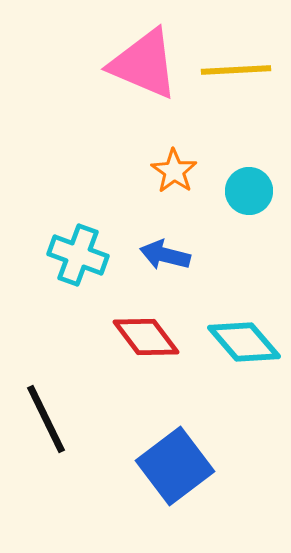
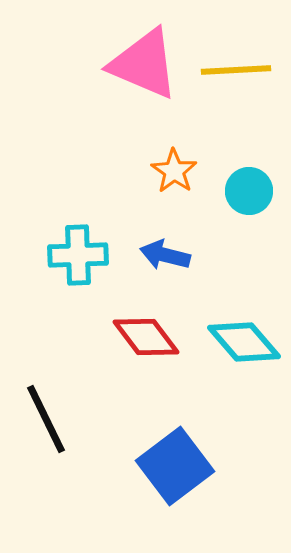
cyan cross: rotated 22 degrees counterclockwise
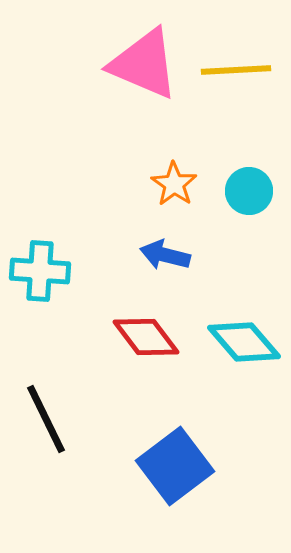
orange star: moved 13 px down
cyan cross: moved 38 px left, 16 px down; rotated 6 degrees clockwise
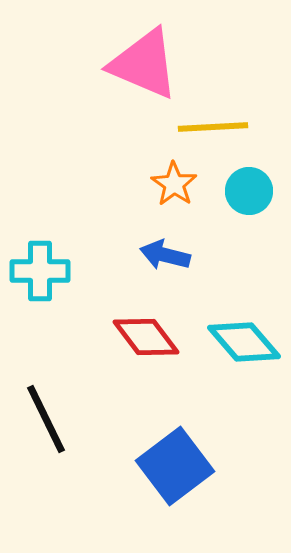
yellow line: moved 23 px left, 57 px down
cyan cross: rotated 4 degrees counterclockwise
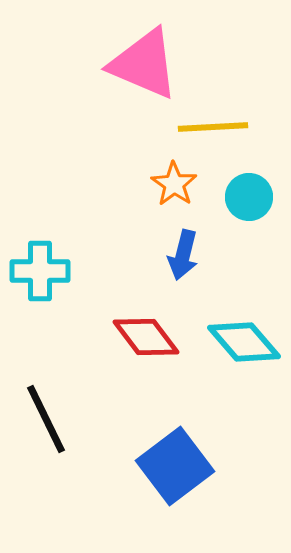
cyan circle: moved 6 px down
blue arrow: moved 18 px right; rotated 90 degrees counterclockwise
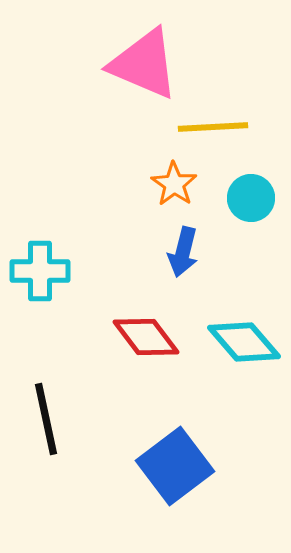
cyan circle: moved 2 px right, 1 px down
blue arrow: moved 3 px up
black line: rotated 14 degrees clockwise
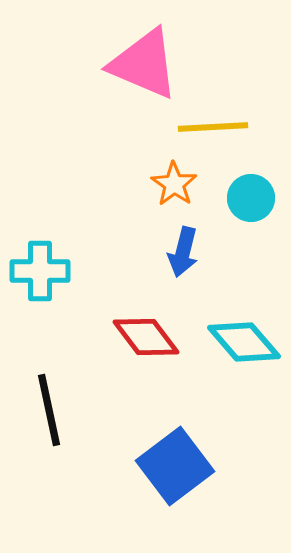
black line: moved 3 px right, 9 px up
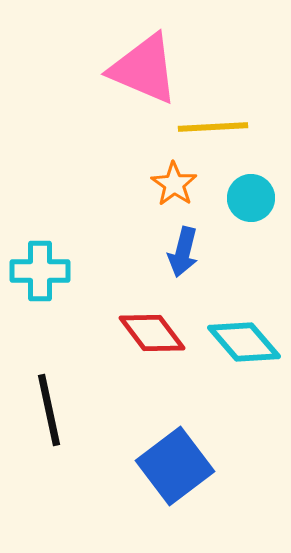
pink triangle: moved 5 px down
red diamond: moved 6 px right, 4 px up
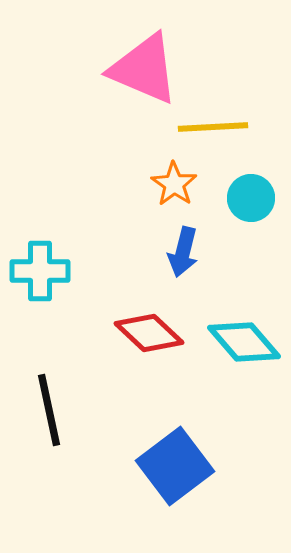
red diamond: moved 3 px left; rotated 10 degrees counterclockwise
